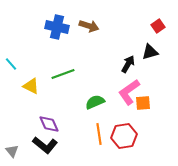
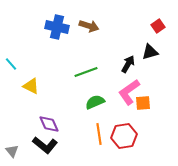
green line: moved 23 px right, 2 px up
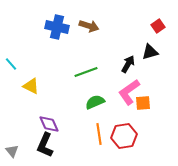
black L-shape: rotated 75 degrees clockwise
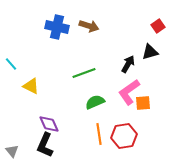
green line: moved 2 px left, 1 px down
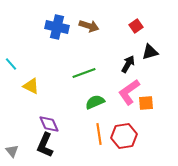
red square: moved 22 px left
orange square: moved 3 px right
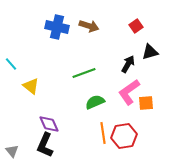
yellow triangle: rotated 12 degrees clockwise
orange line: moved 4 px right, 1 px up
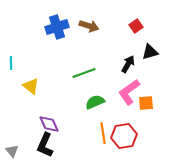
blue cross: rotated 30 degrees counterclockwise
cyan line: moved 1 px up; rotated 40 degrees clockwise
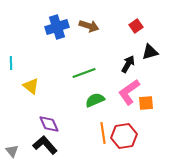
green semicircle: moved 2 px up
black L-shape: rotated 115 degrees clockwise
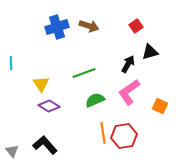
yellow triangle: moved 10 px right, 2 px up; rotated 18 degrees clockwise
orange square: moved 14 px right, 3 px down; rotated 28 degrees clockwise
purple diamond: moved 18 px up; rotated 35 degrees counterclockwise
